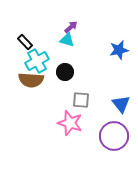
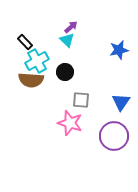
cyan triangle: rotated 28 degrees clockwise
blue triangle: moved 2 px up; rotated 12 degrees clockwise
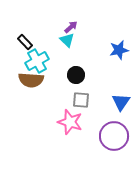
black circle: moved 11 px right, 3 px down
pink star: moved 1 px up
